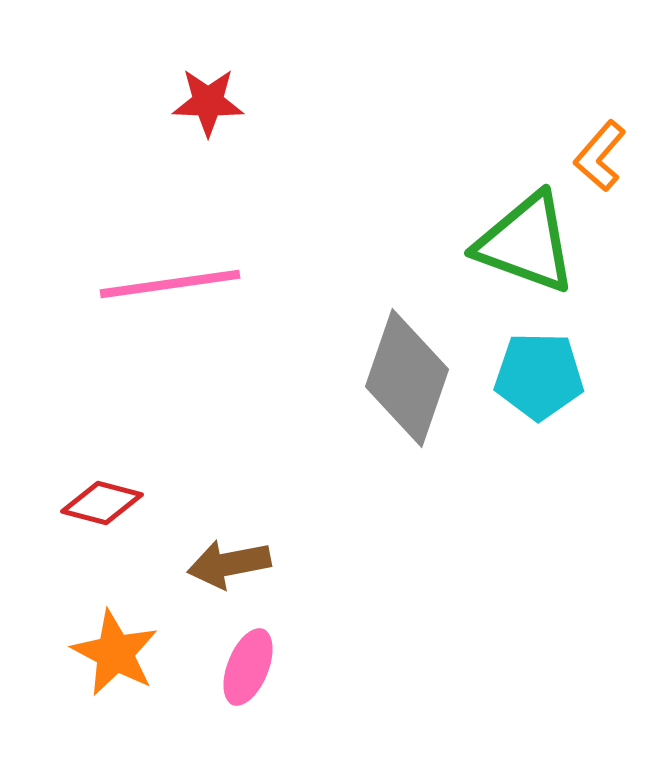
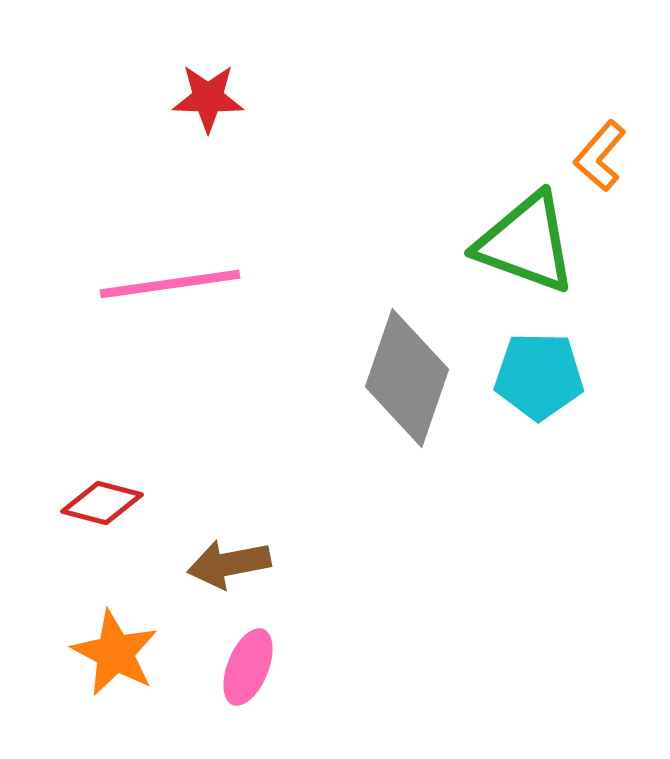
red star: moved 4 px up
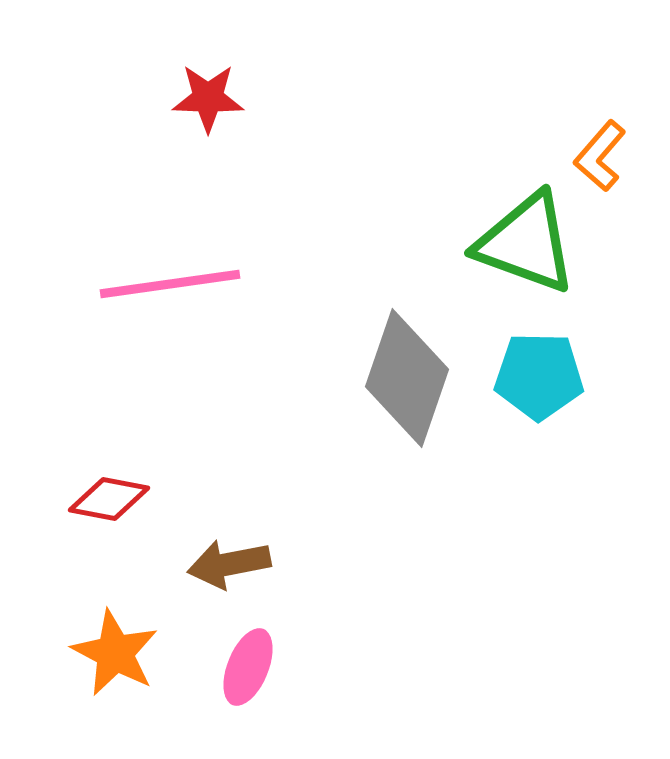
red diamond: moved 7 px right, 4 px up; rotated 4 degrees counterclockwise
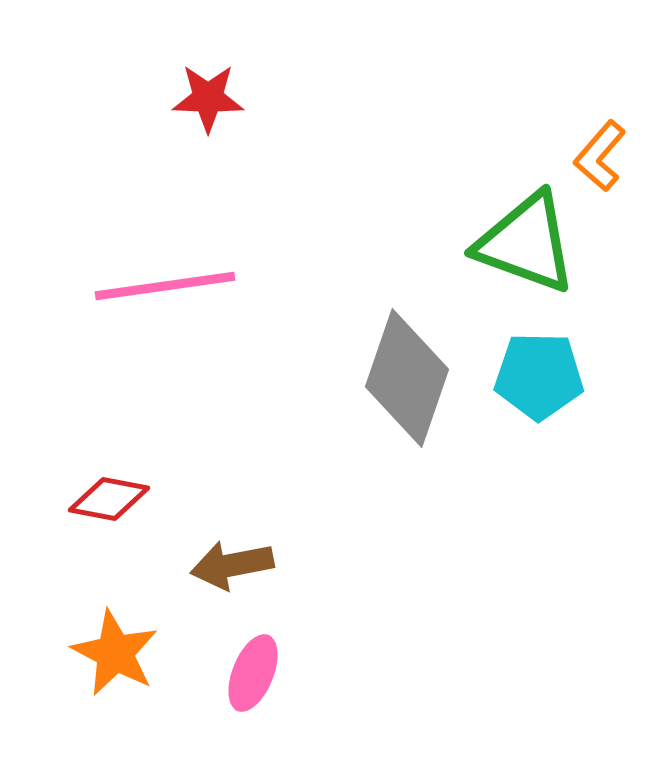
pink line: moved 5 px left, 2 px down
brown arrow: moved 3 px right, 1 px down
pink ellipse: moved 5 px right, 6 px down
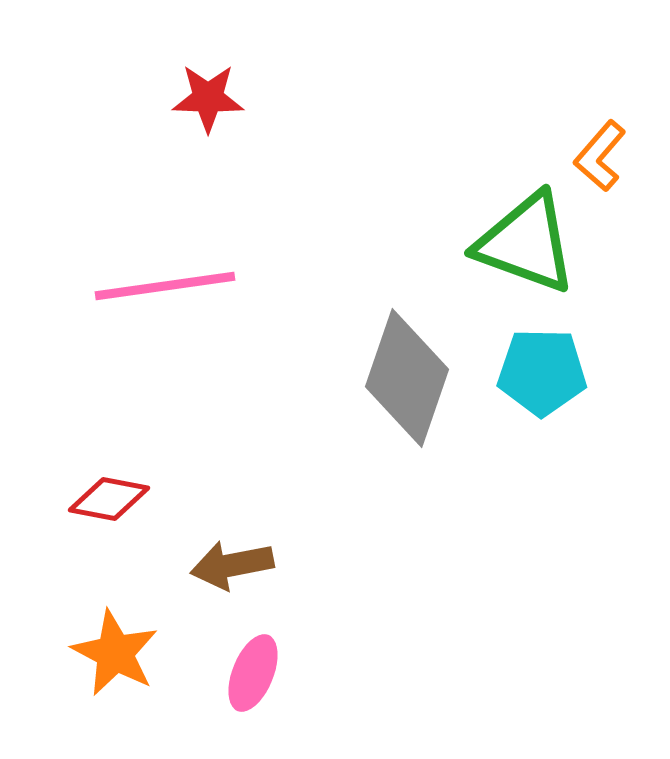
cyan pentagon: moved 3 px right, 4 px up
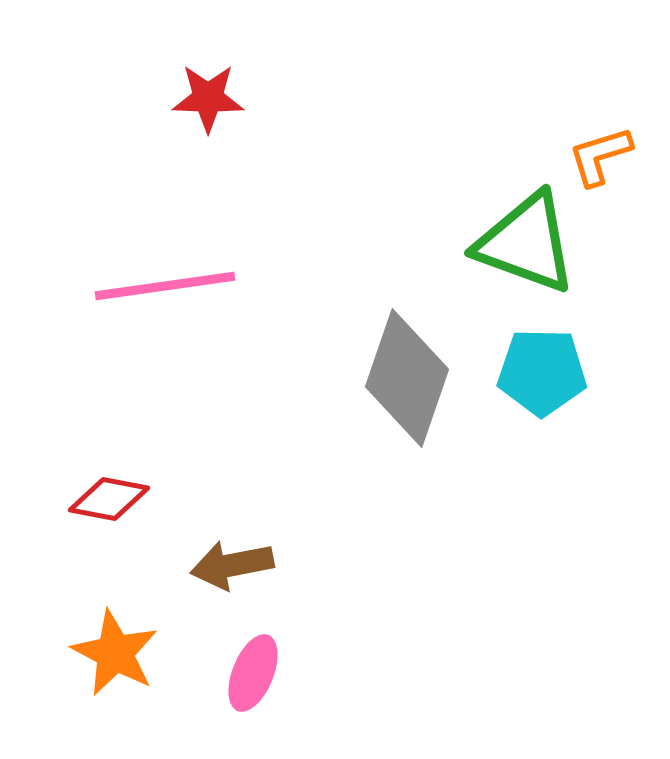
orange L-shape: rotated 32 degrees clockwise
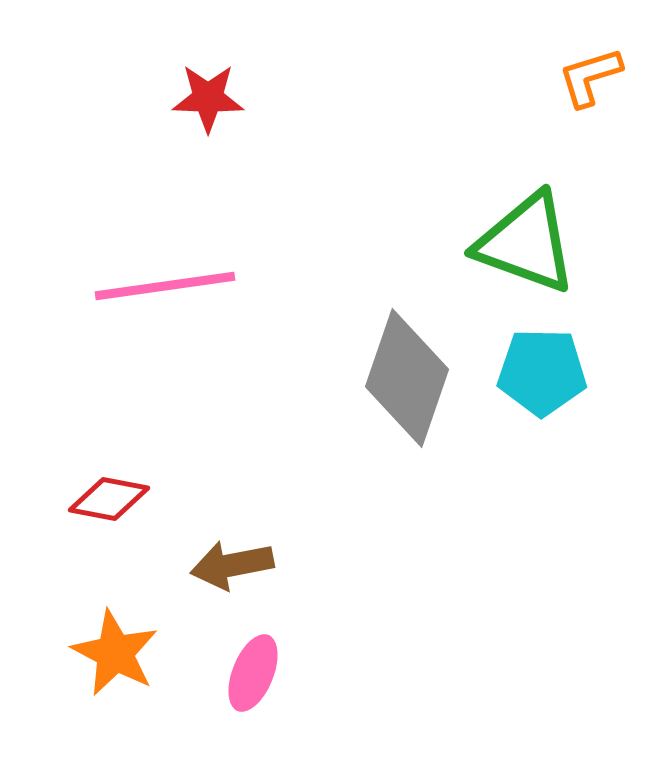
orange L-shape: moved 10 px left, 79 px up
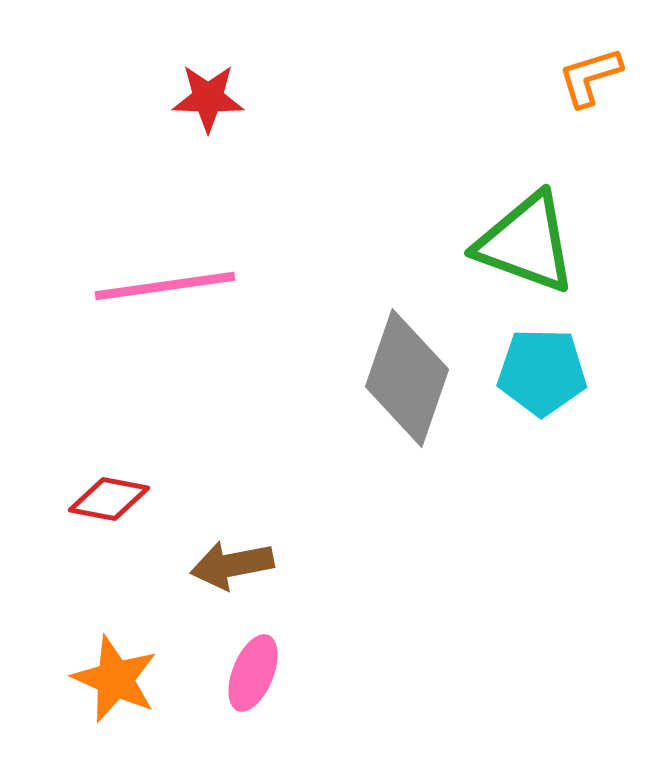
orange star: moved 26 px down; rotated 4 degrees counterclockwise
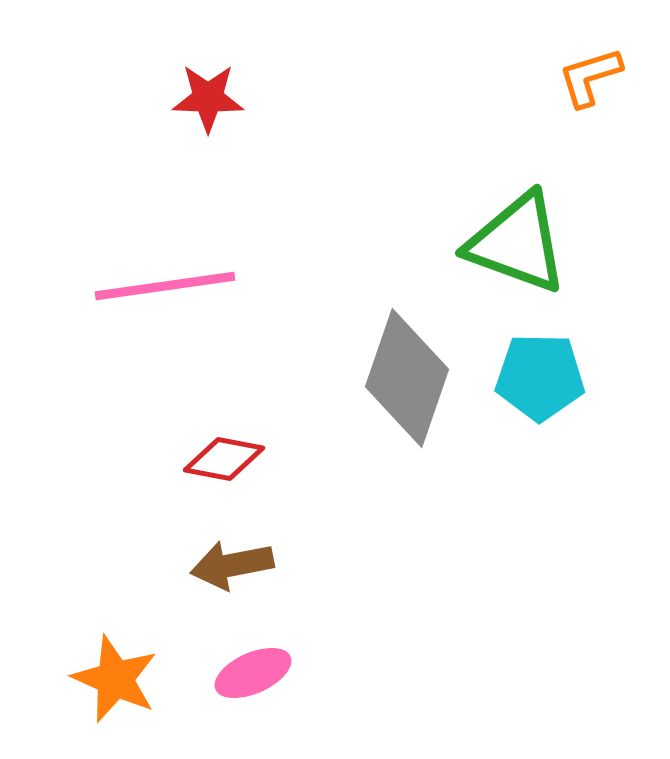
green triangle: moved 9 px left
cyan pentagon: moved 2 px left, 5 px down
red diamond: moved 115 px right, 40 px up
pink ellipse: rotated 44 degrees clockwise
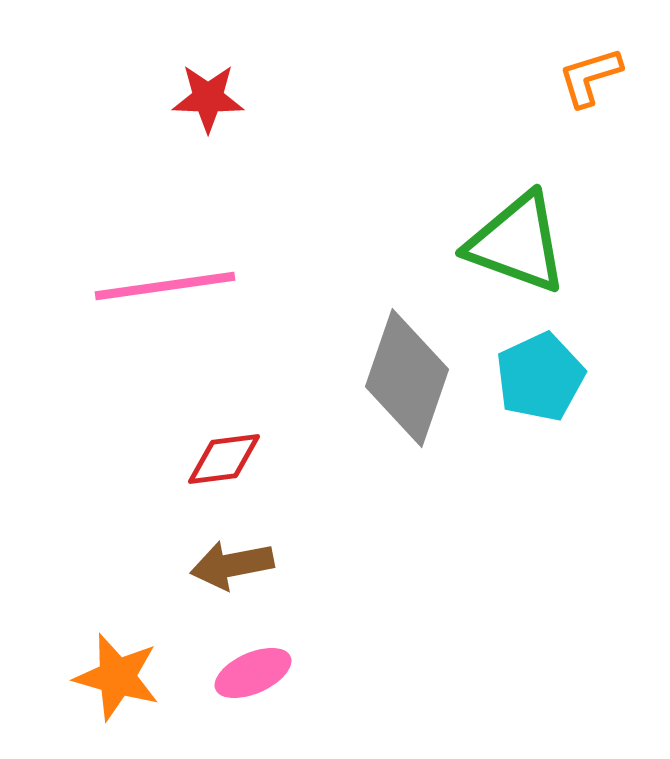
cyan pentagon: rotated 26 degrees counterclockwise
red diamond: rotated 18 degrees counterclockwise
orange star: moved 2 px right, 2 px up; rotated 8 degrees counterclockwise
